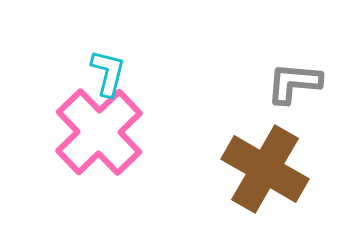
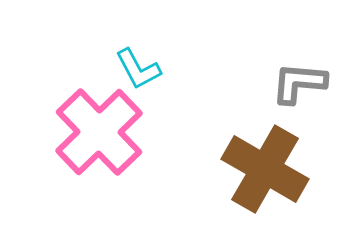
cyan L-shape: moved 30 px right, 4 px up; rotated 138 degrees clockwise
gray L-shape: moved 5 px right
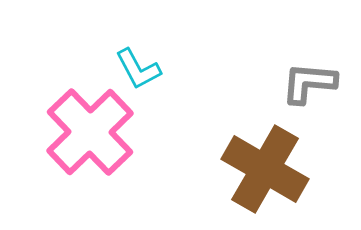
gray L-shape: moved 10 px right
pink cross: moved 9 px left
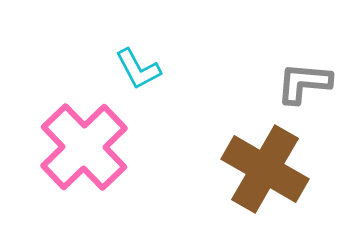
gray L-shape: moved 5 px left
pink cross: moved 6 px left, 15 px down
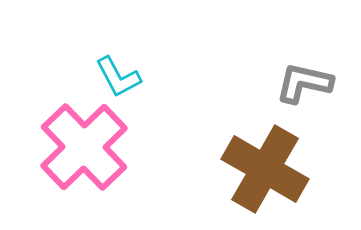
cyan L-shape: moved 20 px left, 8 px down
gray L-shape: rotated 8 degrees clockwise
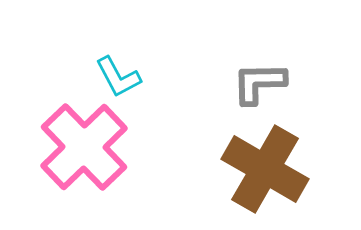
gray L-shape: moved 45 px left; rotated 14 degrees counterclockwise
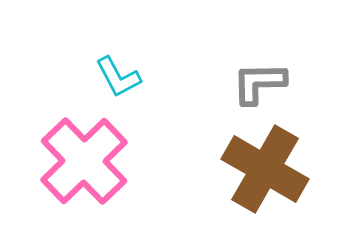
pink cross: moved 14 px down
